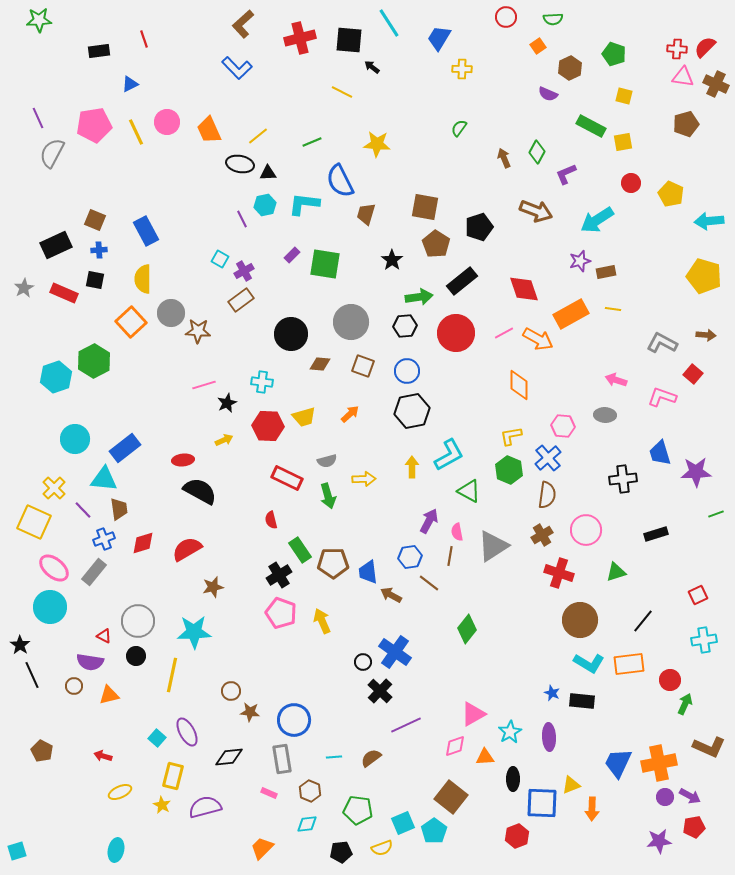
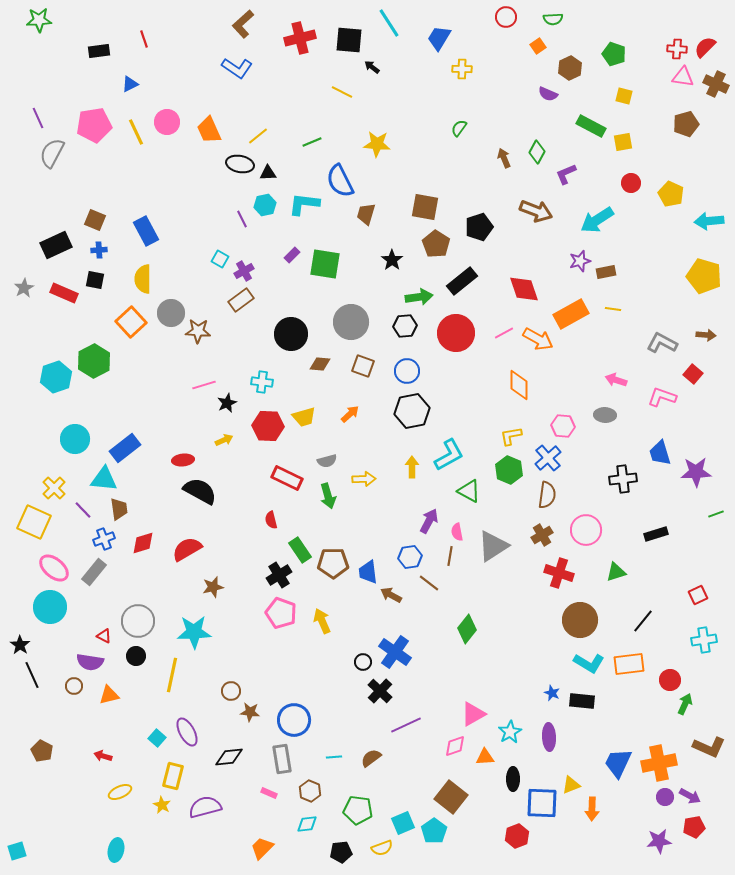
blue L-shape at (237, 68): rotated 12 degrees counterclockwise
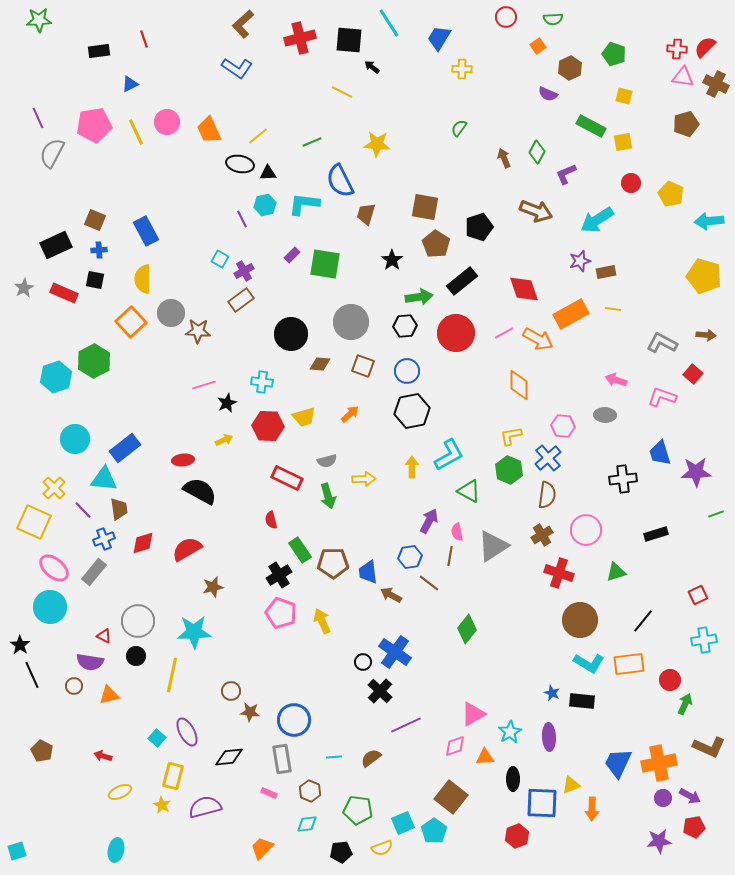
purple circle at (665, 797): moved 2 px left, 1 px down
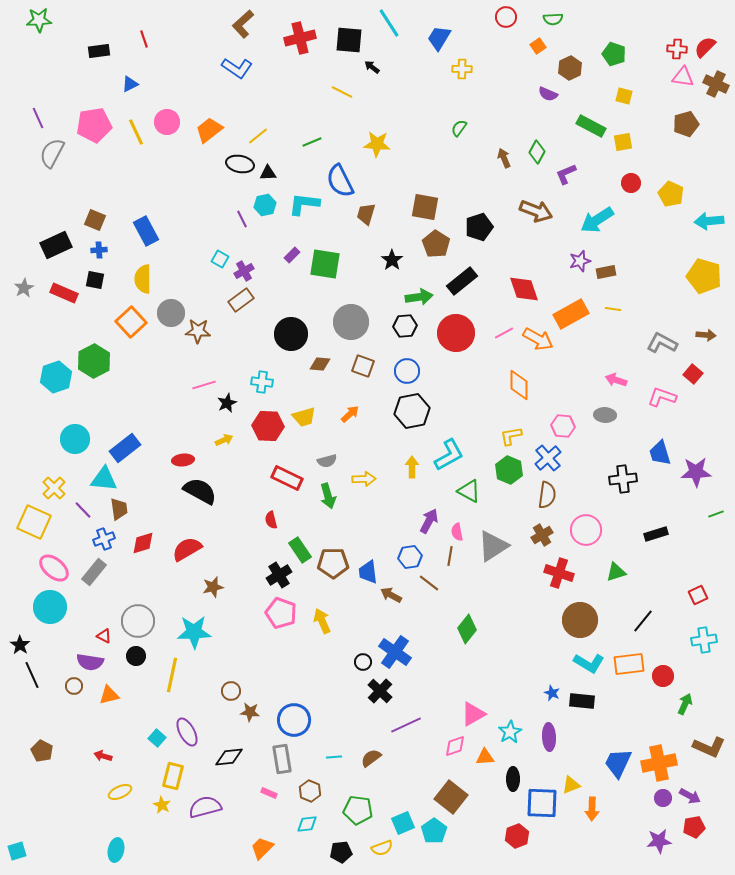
orange trapezoid at (209, 130): rotated 76 degrees clockwise
red circle at (670, 680): moved 7 px left, 4 px up
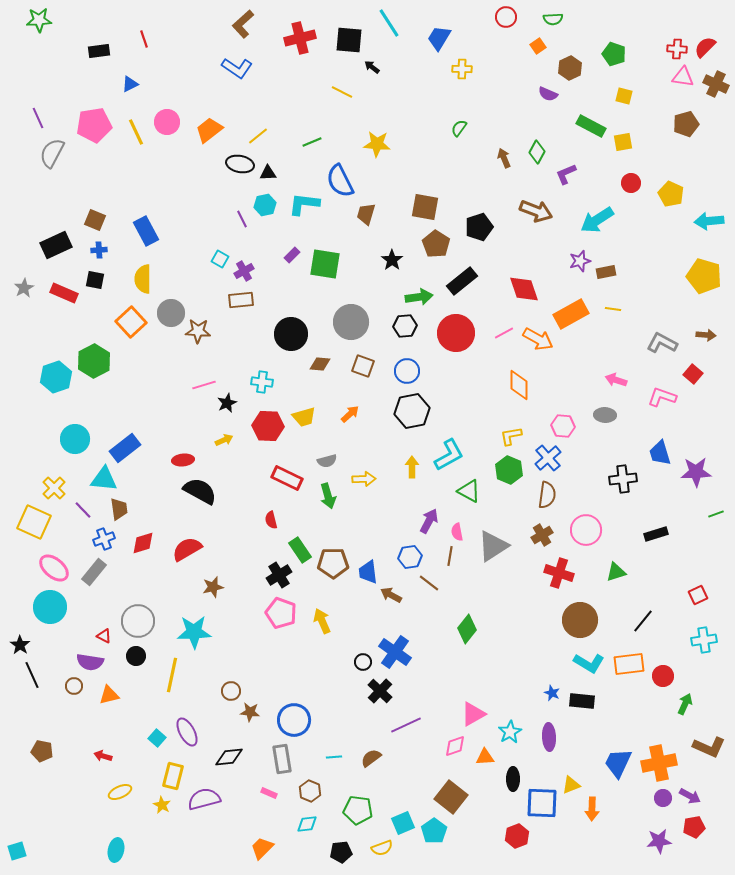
brown rectangle at (241, 300): rotated 30 degrees clockwise
brown pentagon at (42, 751): rotated 15 degrees counterclockwise
purple semicircle at (205, 807): moved 1 px left, 8 px up
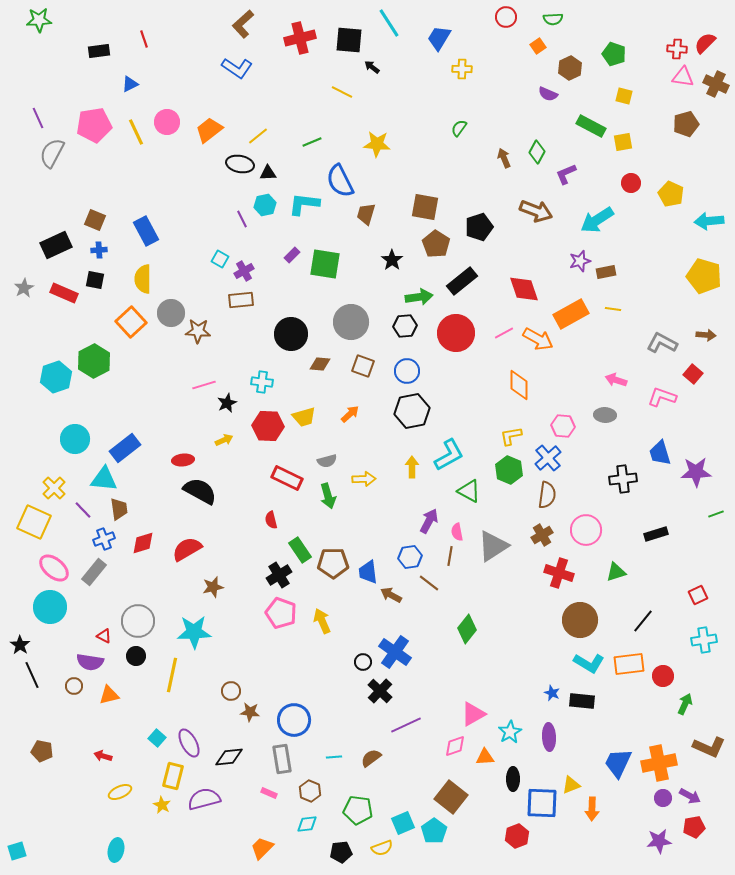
red semicircle at (705, 47): moved 4 px up
purple ellipse at (187, 732): moved 2 px right, 11 px down
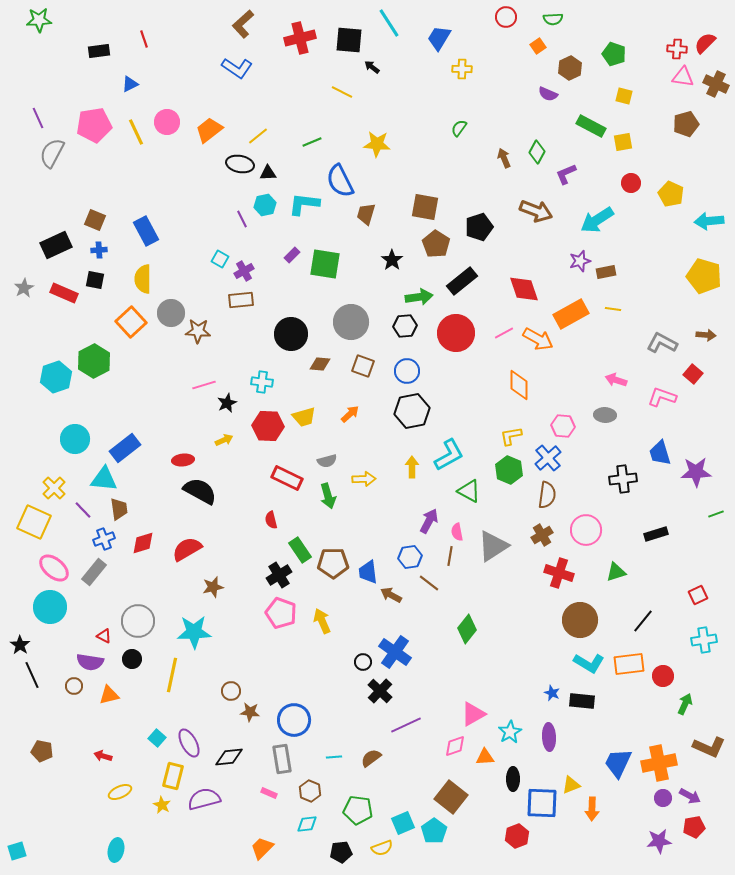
black circle at (136, 656): moved 4 px left, 3 px down
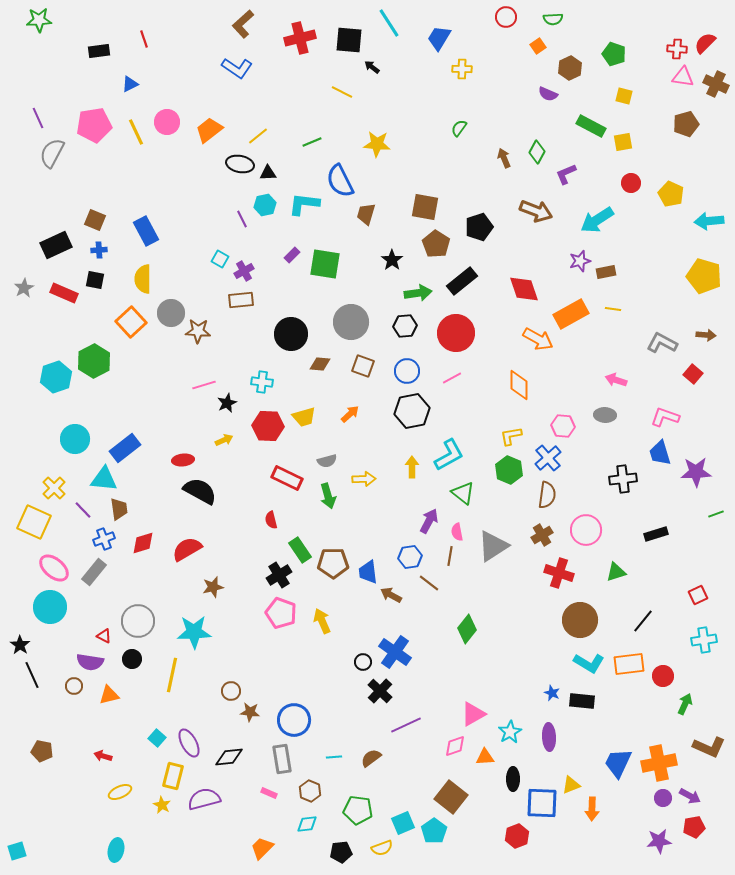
green arrow at (419, 297): moved 1 px left, 4 px up
pink line at (504, 333): moved 52 px left, 45 px down
pink L-shape at (662, 397): moved 3 px right, 20 px down
green triangle at (469, 491): moved 6 px left, 2 px down; rotated 10 degrees clockwise
